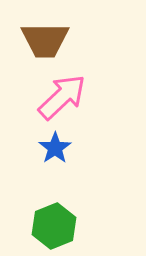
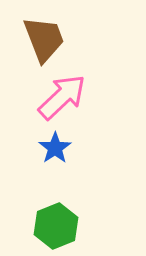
brown trapezoid: moved 1 px left, 1 px up; rotated 111 degrees counterclockwise
green hexagon: moved 2 px right
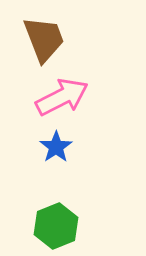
pink arrow: rotated 16 degrees clockwise
blue star: moved 1 px right, 1 px up
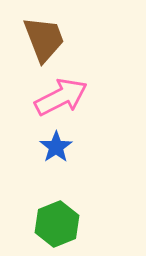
pink arrow: moved 1 px left
green hexagon: moved 1 px right, 2 px up
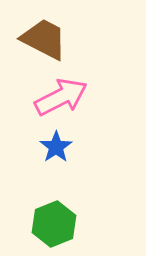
brown trapezoid: rotated 42 degrees counterclockwise
green hexagon: moved 3 px left
